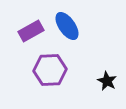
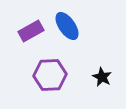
purple hexagon: moved 5 px down
black star: moved 5 px left, 4 px up
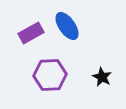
purple rectangle: moved 2 px down
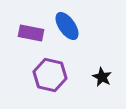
purple rectangle: rotated 40 degrees clockwise
purple hexagon: rotated 16 degrees clockwise
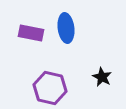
blue ellipse: moved 1 px left, 2 px down; rotated 28 degrees clockwise
purple hexagon: moved 13 px down
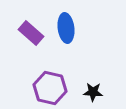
purple rectangle: rotated 30 degrees clockwise
black star: moved 9 px left, 15 px down; rotated 24 degrees counterclockwise
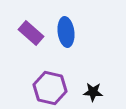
blue ellipse: moved 4 px down
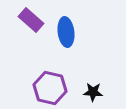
purple rectangle: moved 13 px up
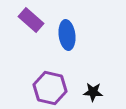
blue ellipse: moved 1 px right, 3 px down
